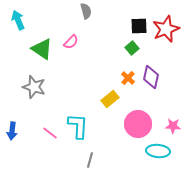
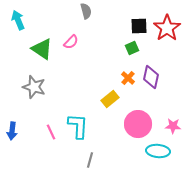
red star: moved 1 px right, 1 px up; rotated 12 degrees counterclockwise
green square: rotated 16 degrees clockwise
pink line: moved 1 px right, 1 px up; rotated 28 degrees clockwise
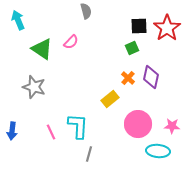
pink star: moved 1 px left
gray line: moved 1 px left, 6 px up
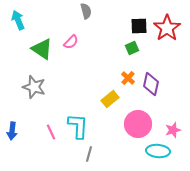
purple diamond: moved 7 px down
pink star: moved 1 px right, 4 px down; rotated 21 degrees counterclockwise
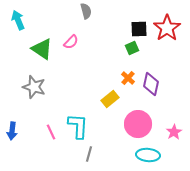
black square: moved 3 px down
pink star: moved 1 px right, 2 px down; rotated 14 degrees counterclockwise
cyan ellipse: moved 10 px left, 4 px down
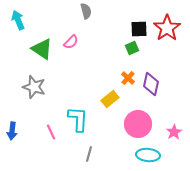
cyan L-shape: moved 7 px up
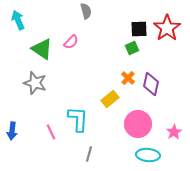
gray star: moved 1 px right, 4 px up
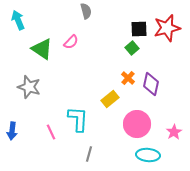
red star: rotated 20 degrees clockwise
green square: rotated 16 degrees counterclockwise
gray star: moved 6 px left, 4 px down
pink circle: moved 1 px left
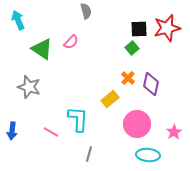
pink line: rotated 35 degrees counterclockwise
